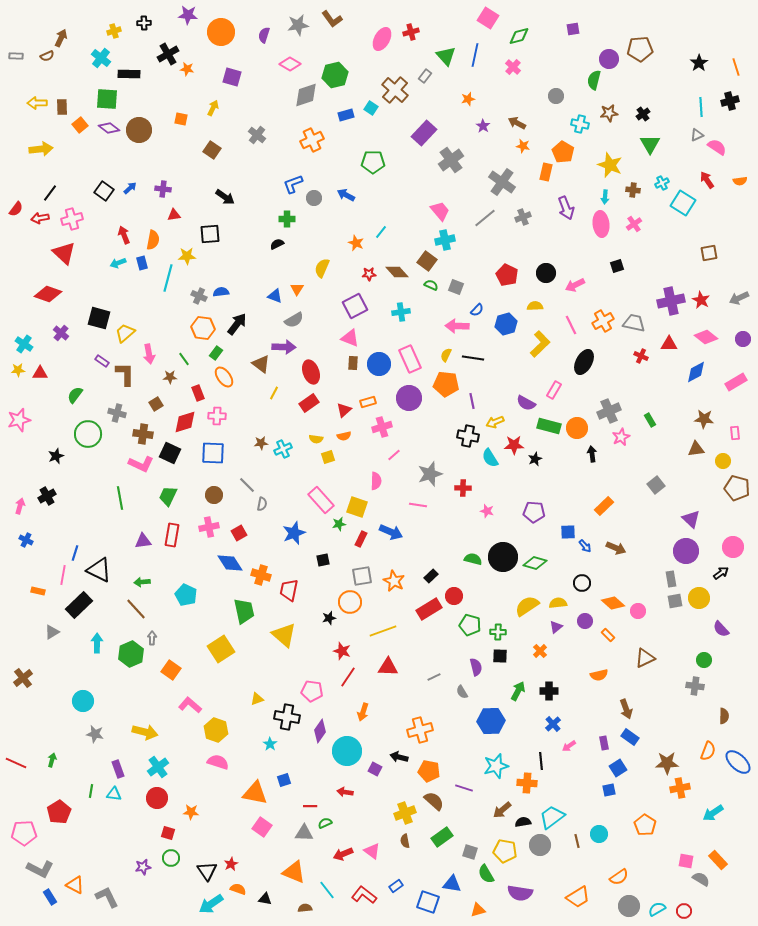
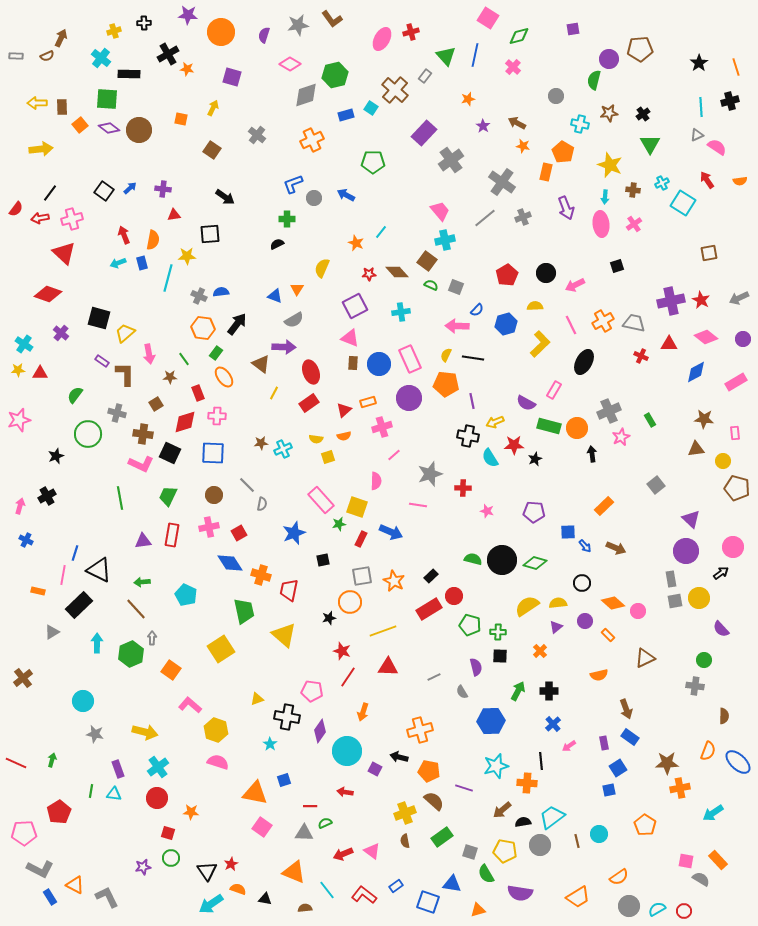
red pentagon at (507, 275): rotated 15 degrees clockwise
black circle at (503, 557): moved 1 px left, 3 px down
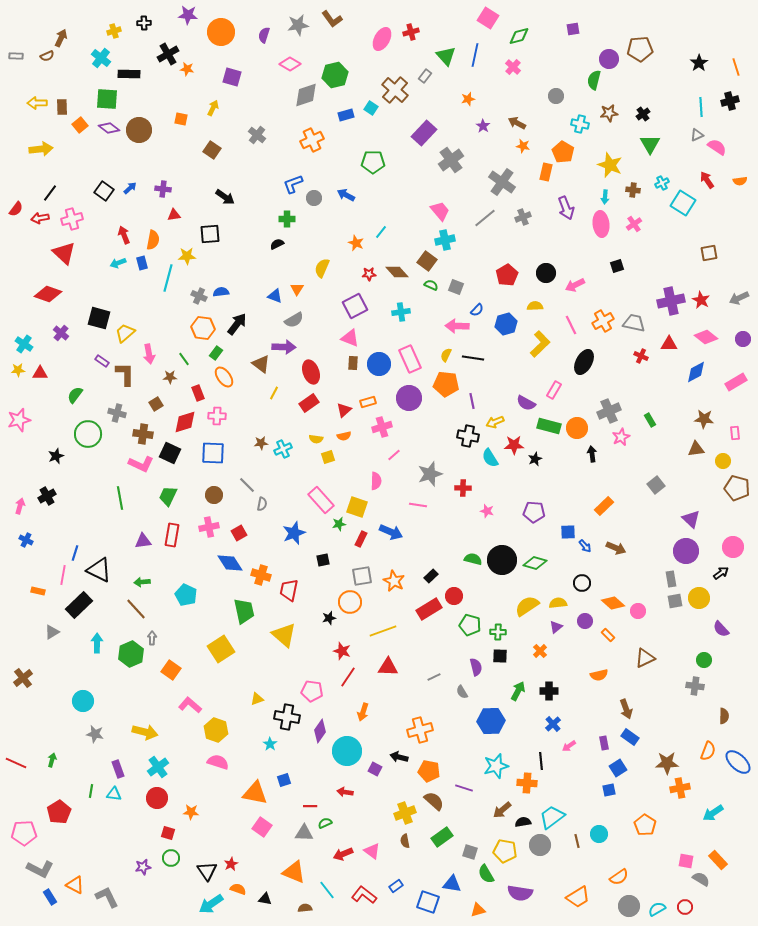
red circle at (684, 911): moved 1 px right, 4 px up
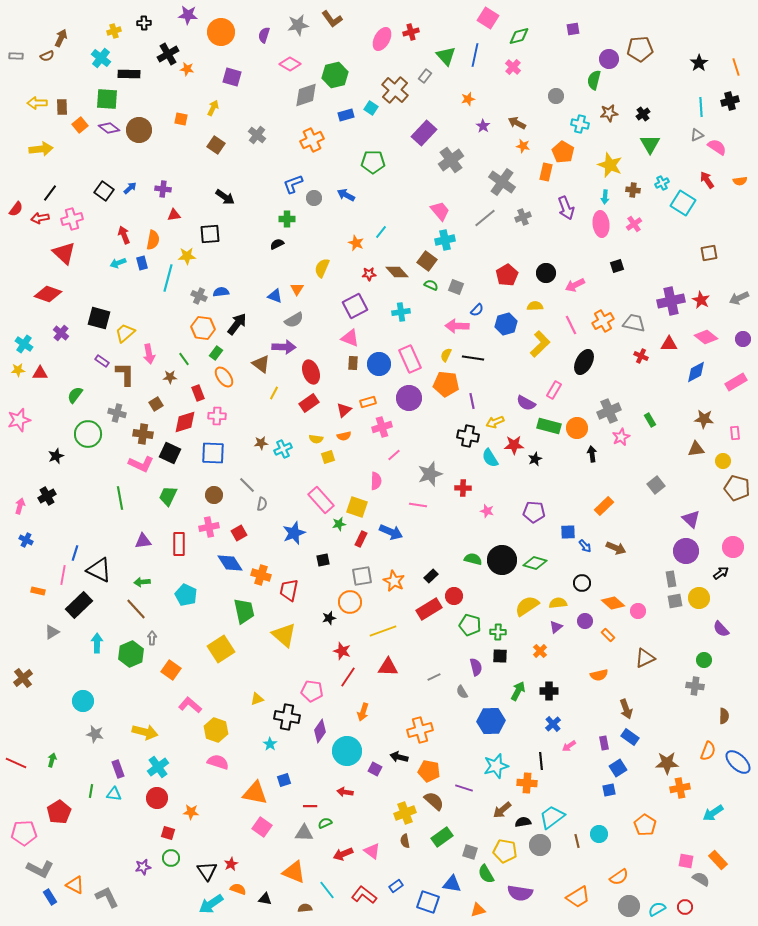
brown square at (212, 150): moved 4 px right, 5 px up
red rectangle at (172, 535): moved 7 px right, 9 px down; rotated 10 degrees counterclockwise
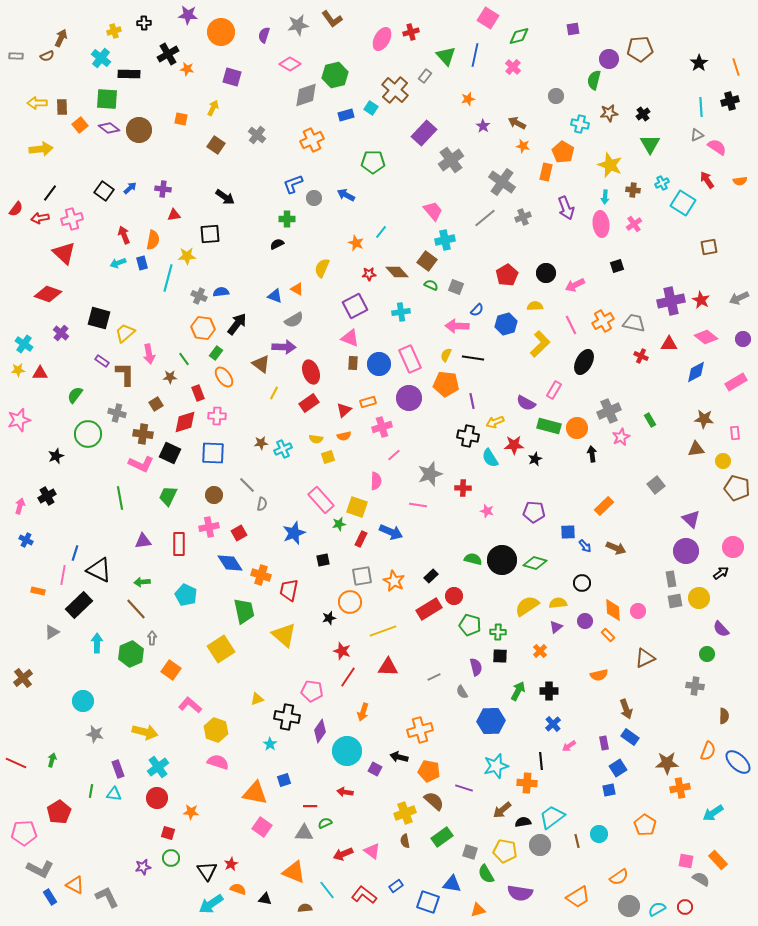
pink trapezoid at (440, 211): moved 7 px left
brown square at (709, 253): moved 6 px up
orange triangle at (297, 289): rotated 32 degrees counterclockwise
orange diamond at (613, 603): moved 7 px down; rotated 45 degrees clockwise
green circle at (704, 660): moved 3 px right, 6 px up
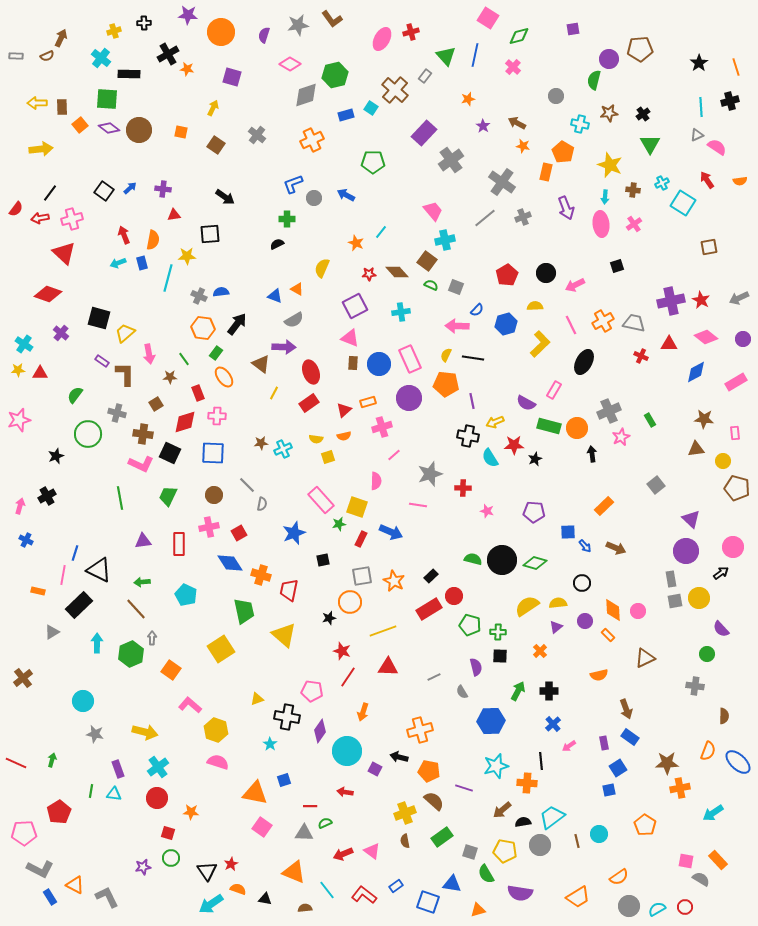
orange square at (181, 119): moved 13 px down
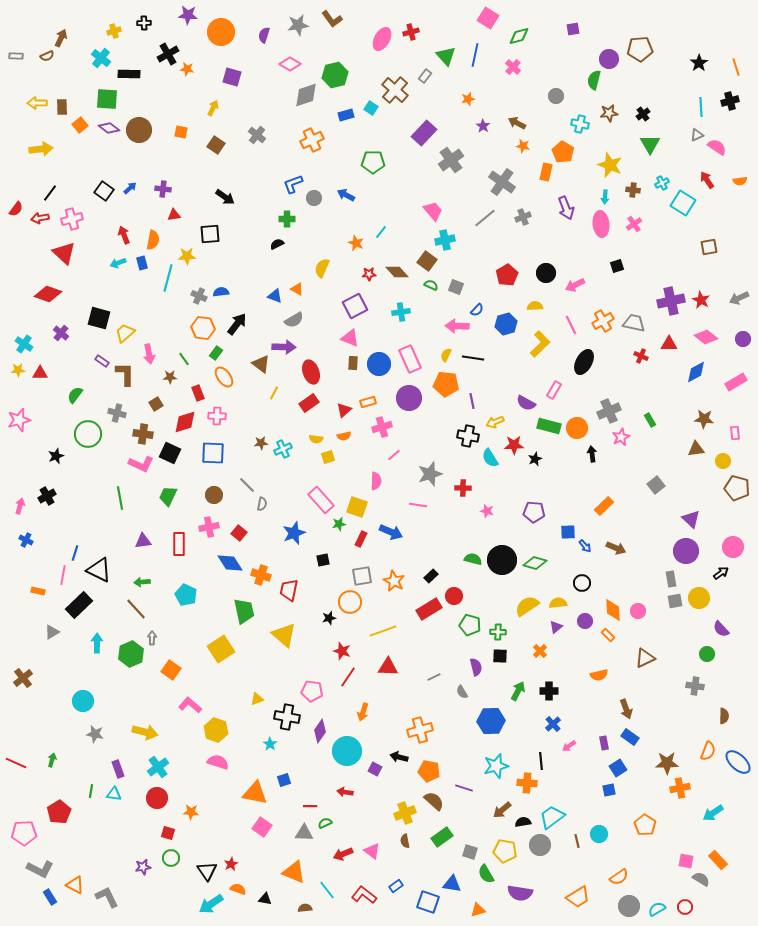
red square at (239, 533): rotated 21 degrees counterclockwise
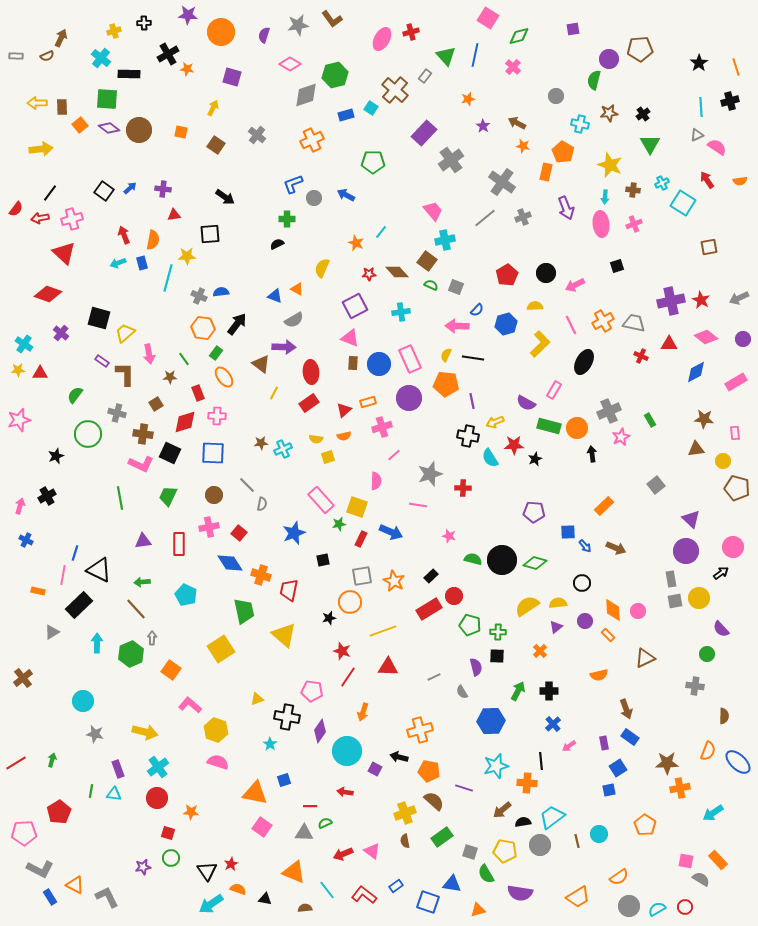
pink cross at (634, 224): rotated 14 degrees clockwise
red ellipse at (311, 372): rotated 15 degrees clockwise
pink star at (487, 511): moved 38 px left, 25 px down
black square at (500, 656): moved 3 px left
red line at (16, 763): rotated 55 degrees counterclockwise
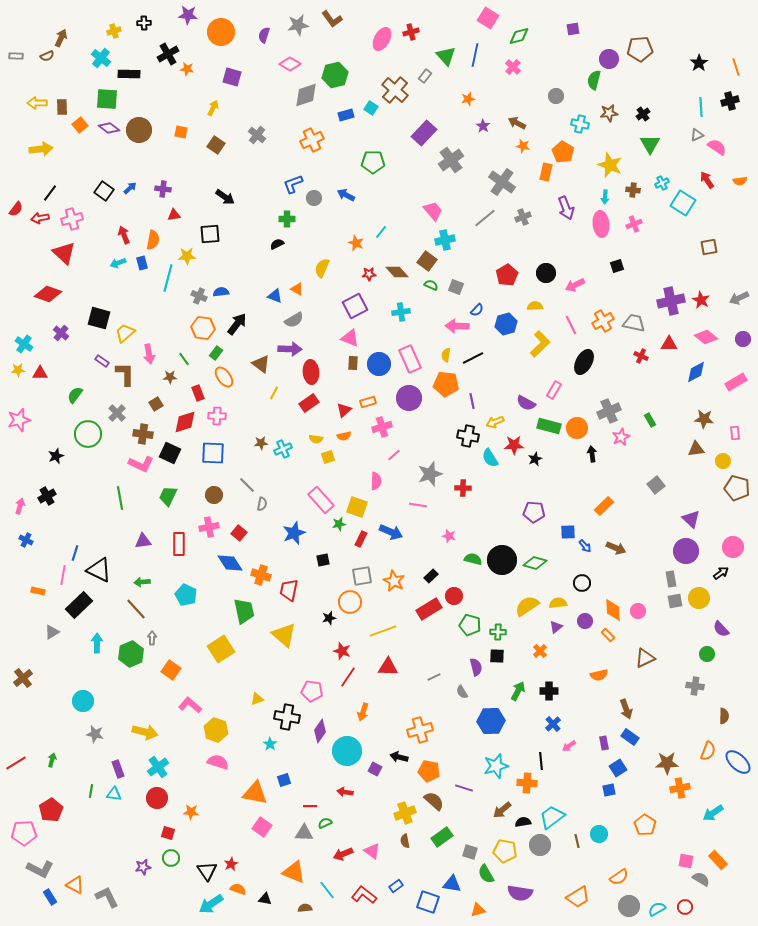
purple arrow at (284, 347): moved 6 px right, 2 px down
yellow semicircle at (446, 355): rotated 16 degrees counterclockwise
black line at (473, 358): rotated 35 degrees counterclockwise
gray cross at (117, 413): rotated 30 degrees clockwise
red pentagon at (59, 812): moved 8 px left, 2 px up
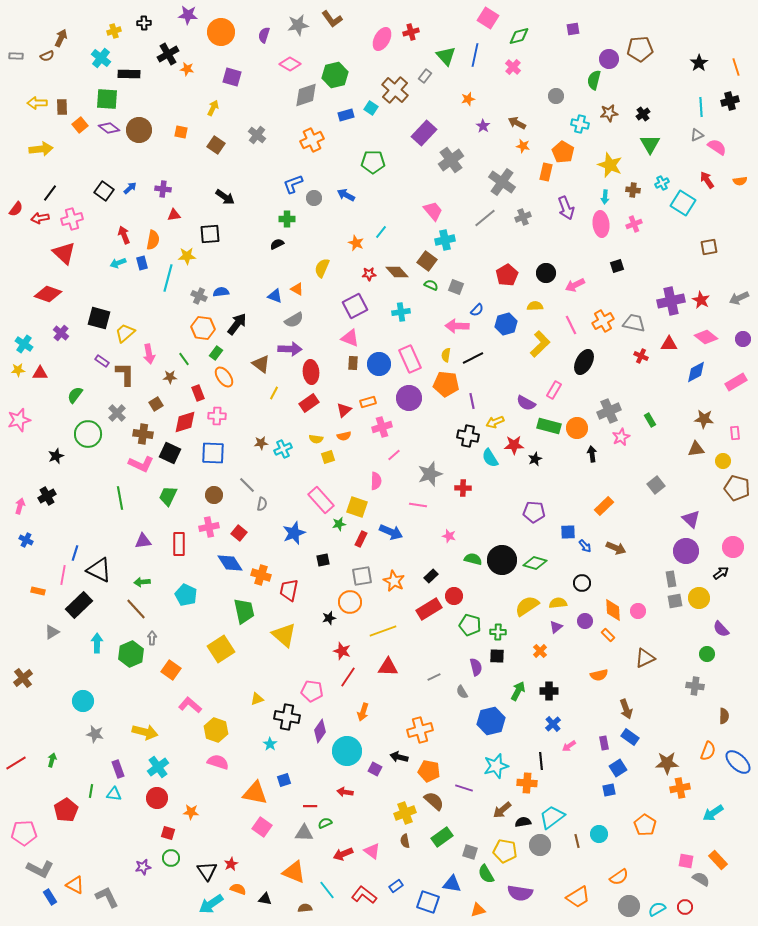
blue hexagon at (491, 721): rotated 12 degrees counterclockwise
red pentagon at (51, 810): moved 15 px right
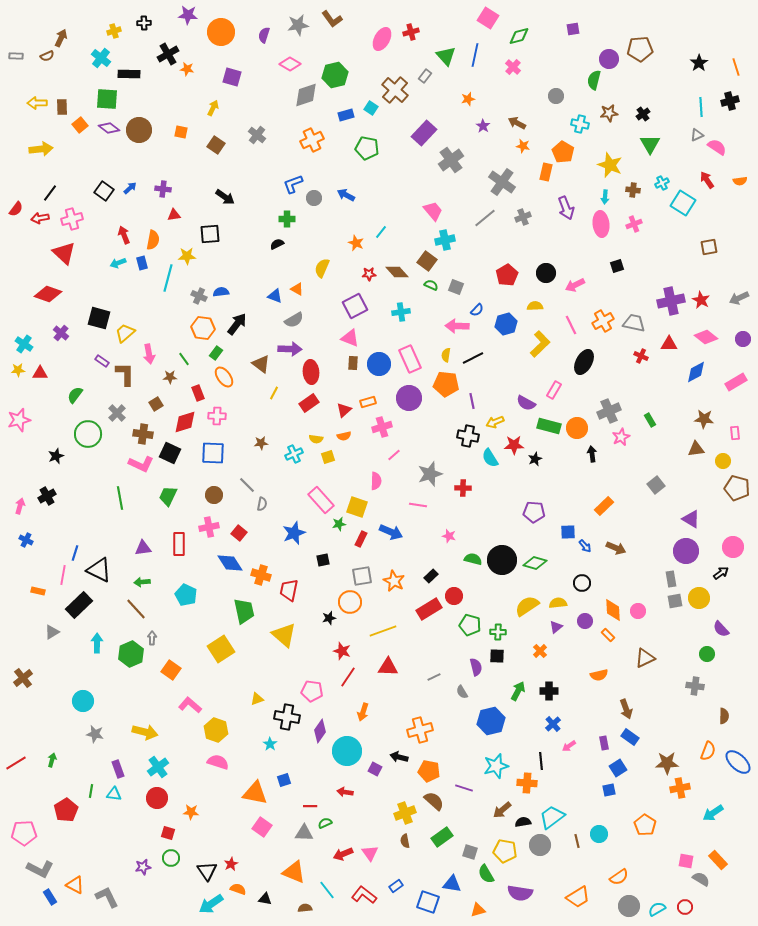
green pentagon at (373, 162): moved 6 px left, 14 px up; rotated 10 degrees clockwise
cyan cross at (283, 449): moved 11 px right, 5 px down
purple triangle at (691, 519): rotated 12 degrees counterclockwise
purple triangle at (143, 541): moved 7 px down
pink triangle at (372, 851): moved 2 px left, 2 px down; rotated 18 degrees clockwise
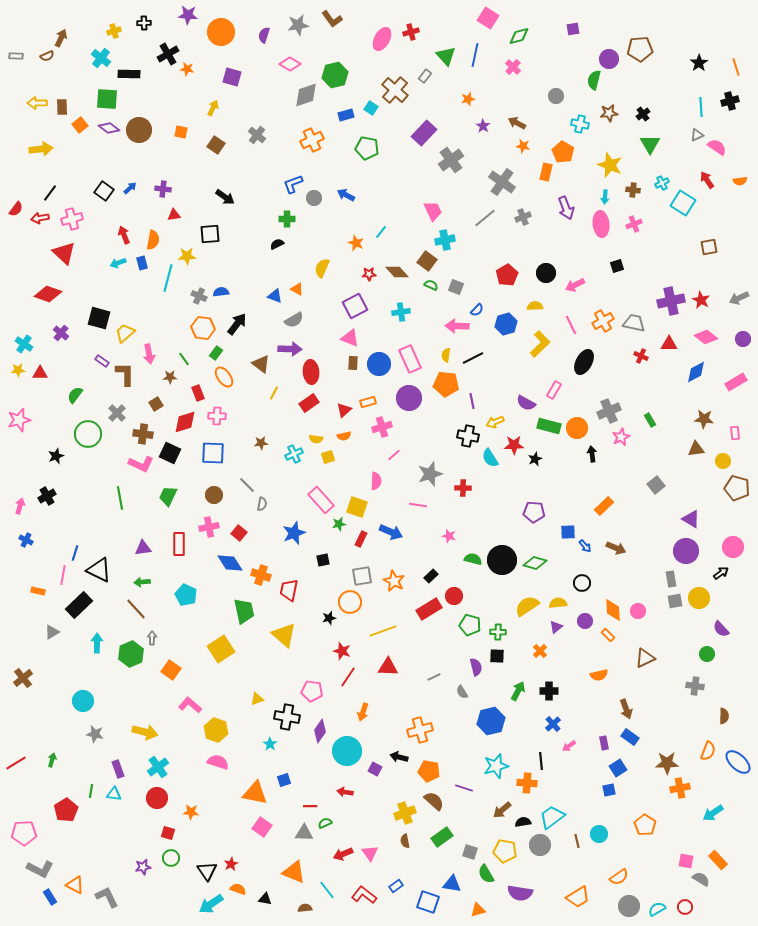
pink trapezoid at (433, 211): rotated 15 degrees clockwise
